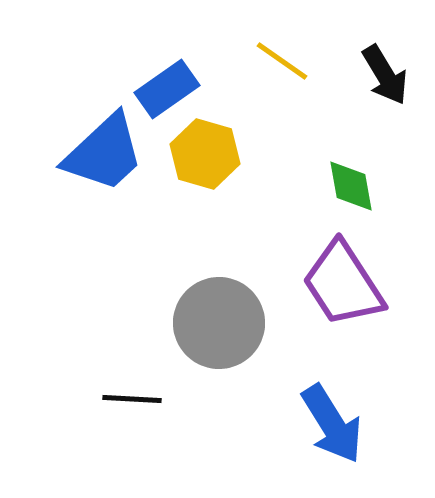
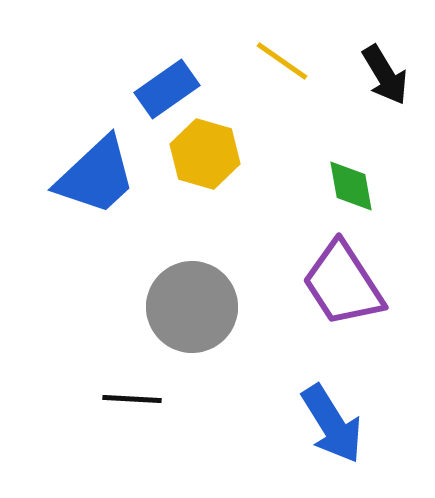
blue trapezoid: moved 8 px left, 23 px down
gray circle: moved 27 px left, 16 px up
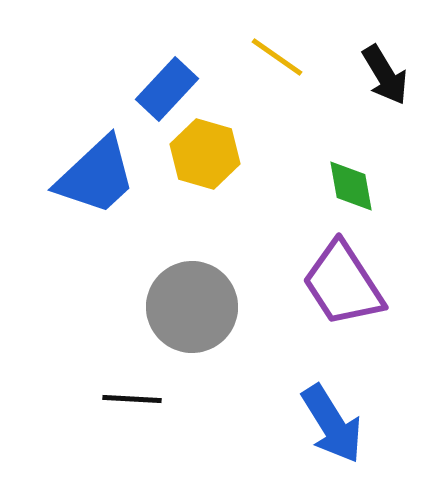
yellow line: moved 5 px left, 4 px up
blue rectangle: rotated 12 degrees counterclockwise
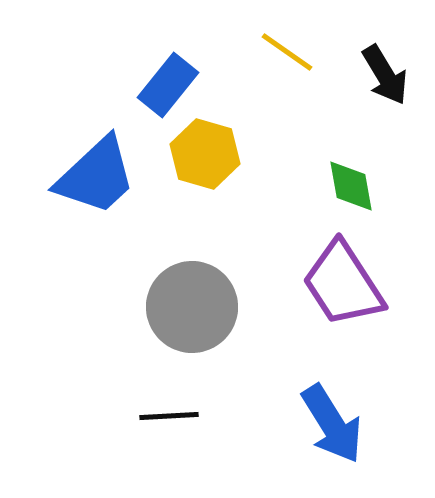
yellow line: moved 10 px right, 5 px up
blue rectangle: moved 1 px right, 4 px up; rotated 4 degrees counterclockwise
black line: moved 37 px right, 17 px down; rotated 6 degrees counterclockwise
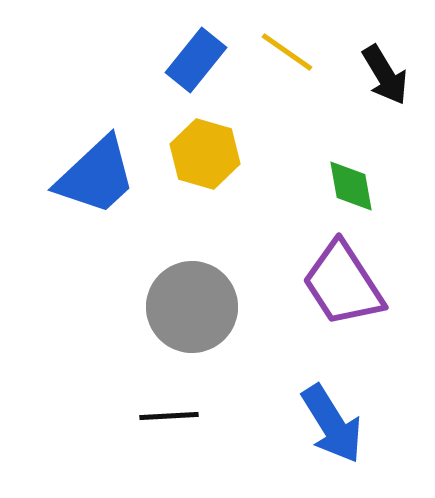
blue rectangle: moved 28 px right, 25 px up
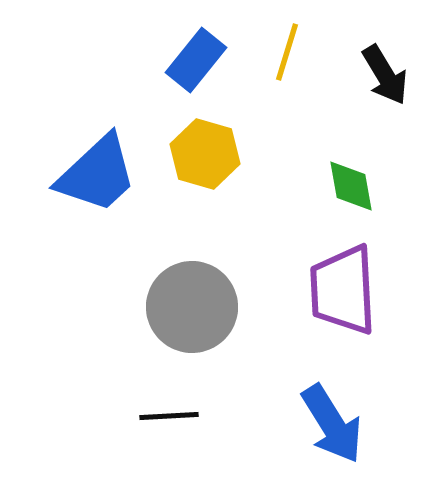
yellow line: rotated 72 degrees clockwise
blue trapezoid: moved 1 px right, 2 px up
purple trapezoid: moved 6 px down; rotated 30 degrees clockwise
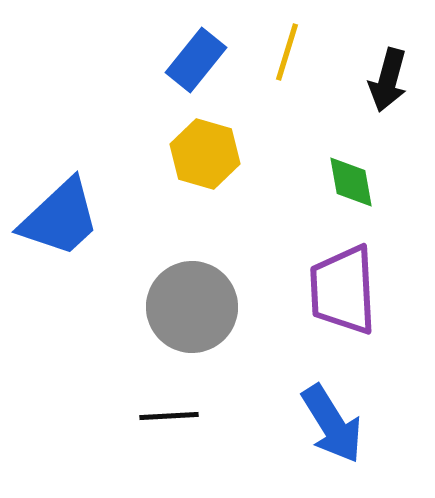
black arrow: moved 3 px right, 5 px down; rotated 46 degrees clockwise
blue trapezoid: moved 37 px left, 44 px down
green diamond: moved 4 px up
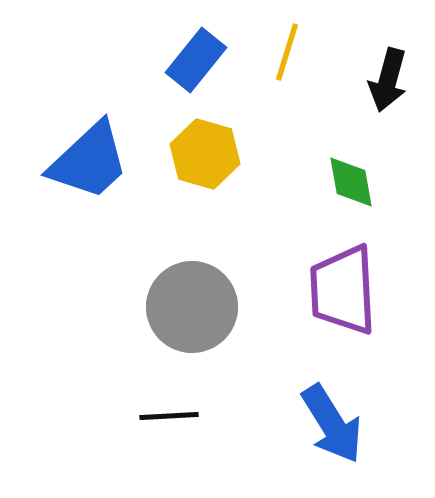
blue trapezoid: moved 29 px right, 57 px up
